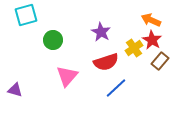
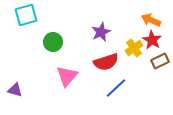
purple star: rotated 18 degrees clockwise
green circle: moved 2 px down
brown rectangle: rotated 24 degrees clockwise
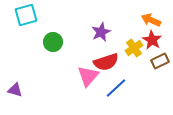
pink triangle: moved 21 px right
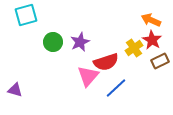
purple star: moved 21 px left, 10 px down
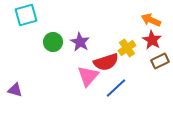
purple star: rotated 18 degrees counterclockwise
yellow cross: moved 7 px left
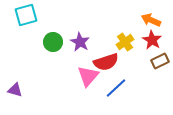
yellow cross: moved 2 px left, 6 px up
